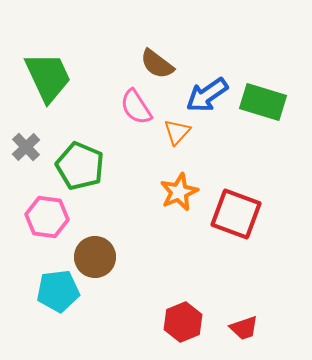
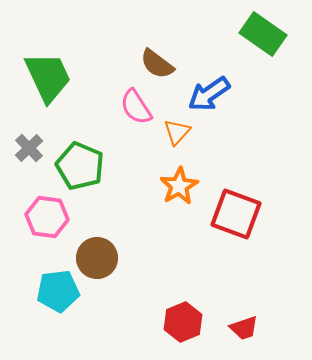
blue arrow: moved 2 px right, 1 px up
green rectangle: moved 68 px up; rotated 18 degrees clockwise
gray cross: moved 3 px right, 1 px down
orange star: moved 6 px up; rotated 6 degrees counterclockwise
brown circle: moved 2 px right, 1 px down
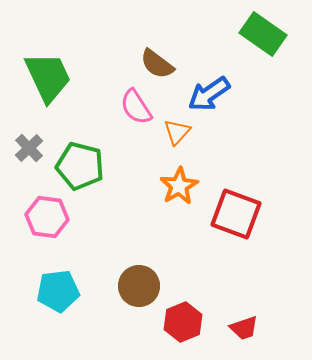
green pentagon: rotated 9 degrees counterclockwise
brown circle: moved 42 px right, 28 px down
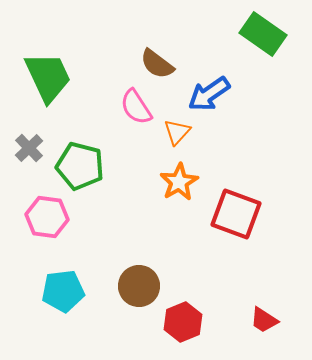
orange star: moved 4 px up
cyan pentagon: moved 5 px right
red trapezoid: moved 20 px right, 8 px up; rotated 52 degrees clockwise
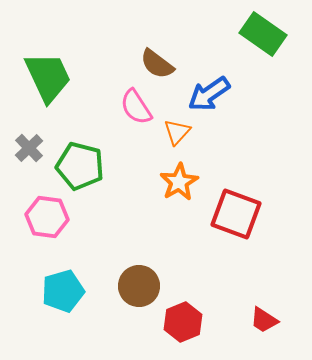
cyan pentagon: rotated 9 degrees counterclockwise
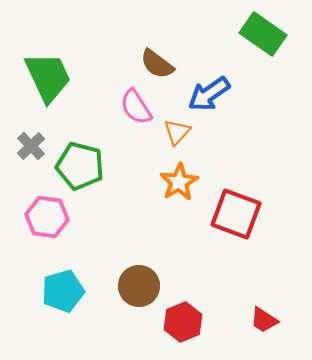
gray cross: moved 2 px right, 2 px up
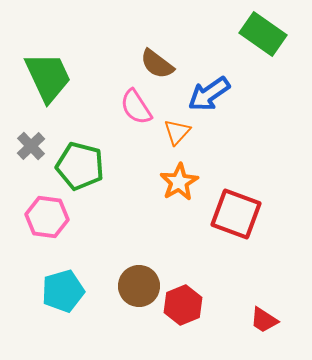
red hexagon: moved 17 px up
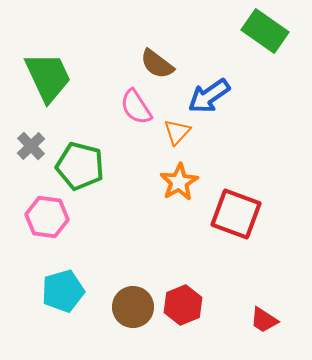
green rectangle: moved 2 px right, 3 px up
blue arrow: moved 2 px down
brown circle: moved 6 px left, 21 px down
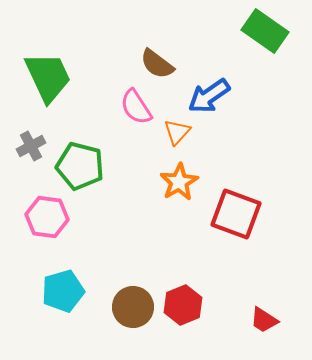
gray cross: rotated 16 degrees clockwise
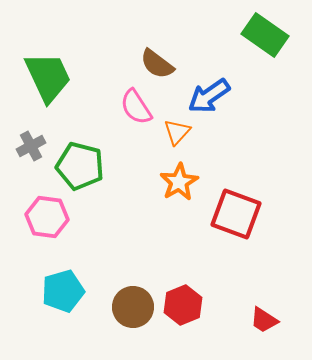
green rectangle: moved 4 px down
